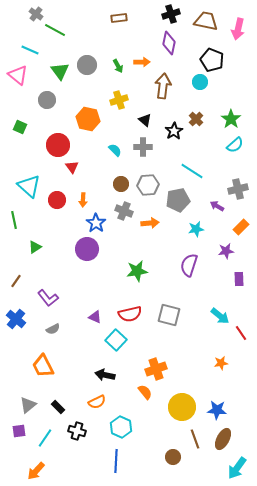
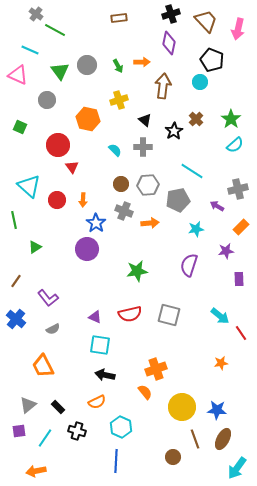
brown trapezoid at (206, 21): rotated 35 degrees clockwise
pink triangle at (18, 75): rotated 15 degrees counterclockwise
cyan square at (116, 340): moved 16 px left, 5 px down; rotated 35 degrees counterclockwise
orange arrow at (36, 471): rotated 36 degrees clockwise
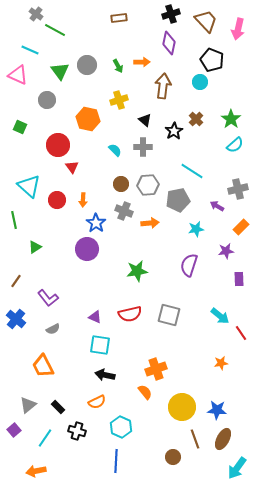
purple square at (19, 431): moved 5 px left, 1 px up; rotated 32 degrees counterclockwise
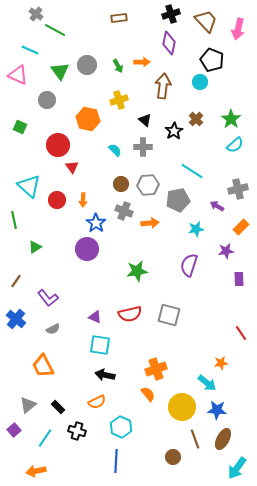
cyan arrow at (220, 316): moved 13 px left, 67 px down
orange semicircle at (145, 392): moved 3 px right, 2 px down
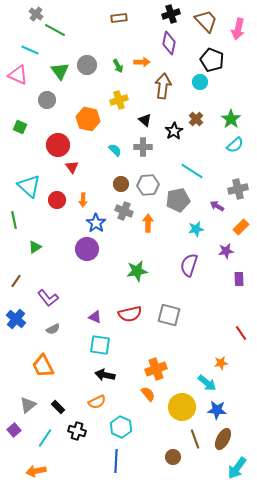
orange arrow at (150, 223): moved 2 px left; rotated 84 degrees counterclockwise
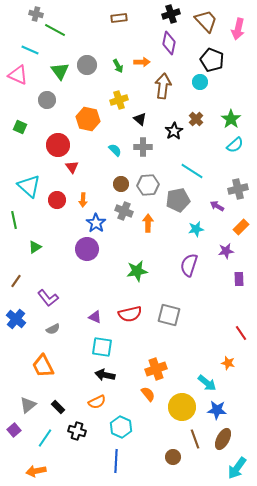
gray cross at (36, 14): rotated 24 degrees counterclockwise
black triangle at (145, 120): moved 5 px left, 1 px up
cyan square at (100, 345): moved 2 px right, 2 px down
orange star at (221, 363): moved 7 px right; rotated 24 degrees clockwise
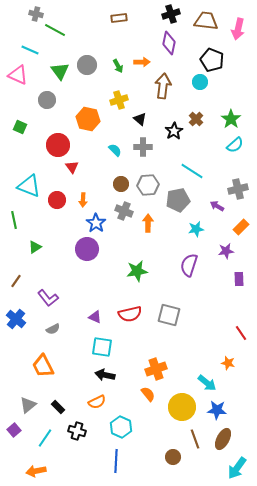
brown trapezoid at (206, 21): rotated 40 degrees counterclockwise
cyan triangle at (29, 186): rotated 20 degrees counterclockwise
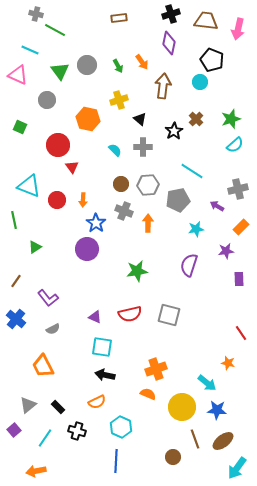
orange arrow at (142, 62): rotated 56 degrees clockwise
green star at (231, 119): rotated 18 degrees clockwise
orange semicircle at (148, 394): rotated 28 degrees counterclockwise
brown ellipse at (223, 439): moved 2 px down; rotated 25 degrees clockwise
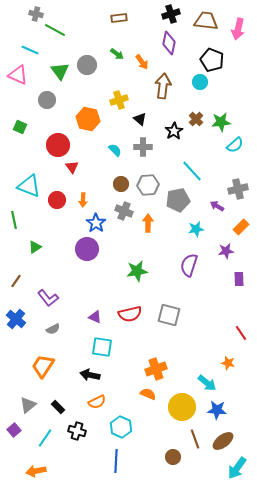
green arrow at (118, 66): moved 1 px left, 12 px up; rotated 24 degrees counterclockwise
green star at (231, 119): moved 10 px left, 3 px down; rotated 12 degrees clockwise
cyan line at (192, 171): rotated 15 degrees clockwise
orange trapezoid at (43, 366): rotated 60 degrees clockwise
black arrow at (105, 375): moved 15 px left
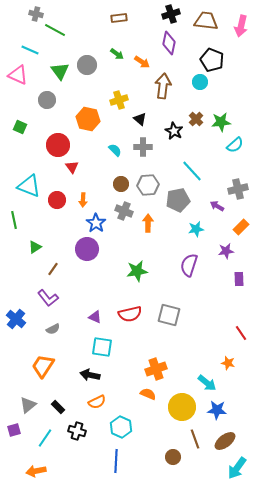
pink arrow at (238, 29): moved 3 px right, 3 px up
orange arrow at (142, 62): rotated 21 degrees counterclockwise
black star at (174, 131): rotated 12 degrees counterclockwise
brown line at (16, 281): moved 37 px right, 12 px up
purple square at (14, 430): rotated 24 degrees clockwise
brown ellipse at (223, 441): moved 2 px right
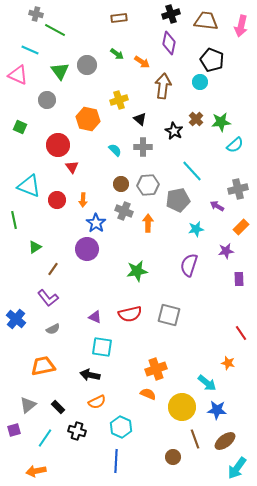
orange trapezoid at (43, 366): rotated 45 degrees clockwise
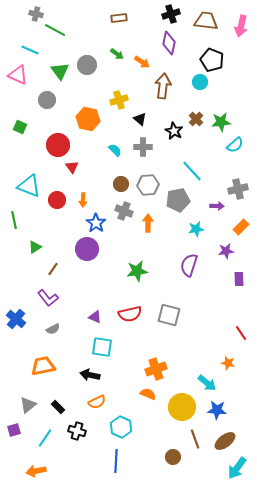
purple arrow at (217, 206): rotated 152 degrees clockwise
